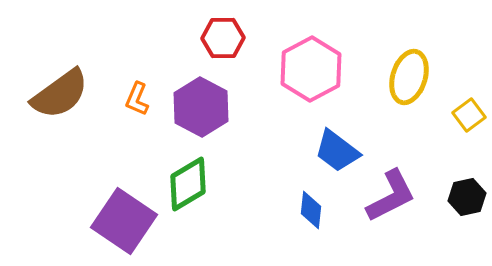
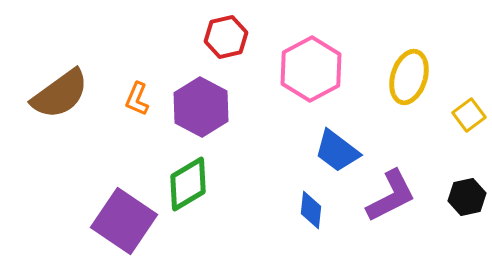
red hexagon: moved 3 px right, 1 px up; rotated 12 degrees counterclockwise
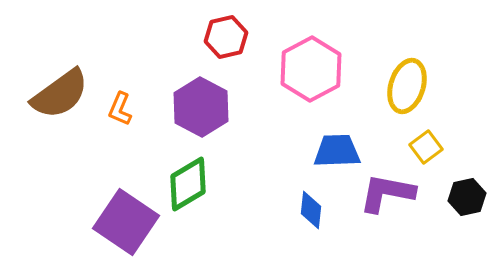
yellow ellipse: moved 2 px left, 9 px down
orange L-shape: moved 17 px left, 10 px down
yellow square: moved 43 px left, 32 px down
blue trapezoid: rotated 141 degrees clockwise
purple L-shape: moved 4 px left, 3 px up; rotated 142 degrees counterclockwise
purple square: moved 2 px right, 1 px down
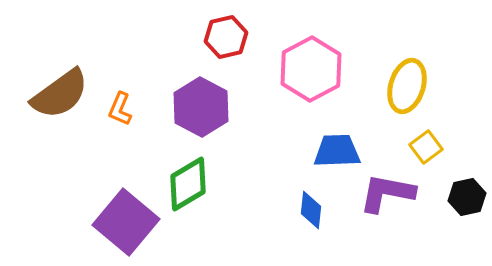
purple square: rotated 6 degrees clockwise
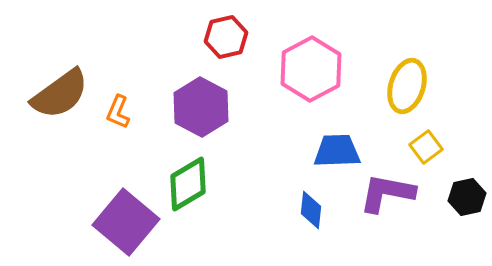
orange L-shape: moved 2 px left, 3 px down
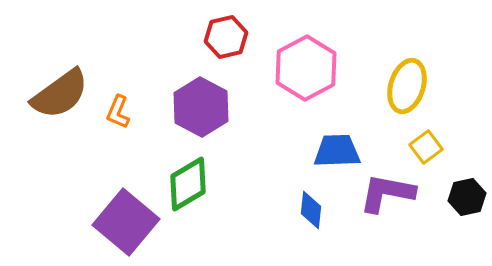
pink hexagon: moved 5 px left, 1 px up
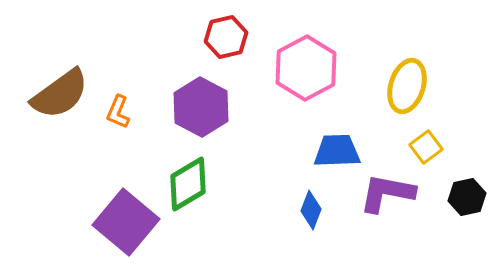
blue diamond: rotated 15 degrees clockwise
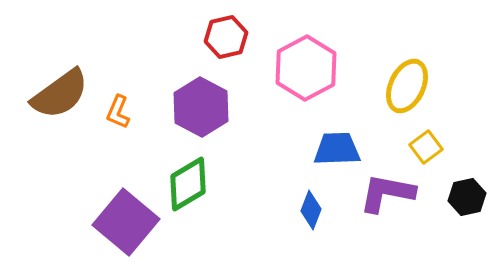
yellow ellipse: rotated 8 degrees clockwise
blue trapezoid: moved 2 px up
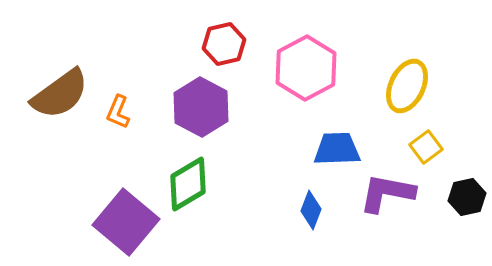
red hexagon: moved 2 px left, 7 px down
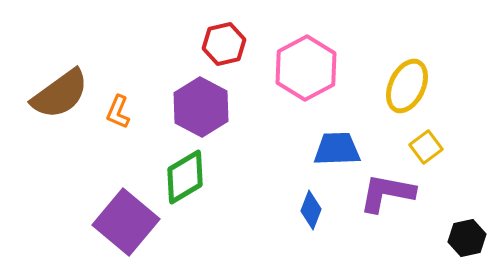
green diamond: moved 3 px left, 7 px up
black hexagon: moved 41 px down
